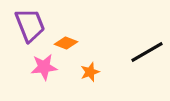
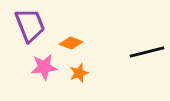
orange diamond: moved 5 px right
black line: rotated 16 degrees clockwise
orange star: moved 11 px left, 1 px down
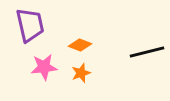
purple trapezoid: rotated 9 degrees clockwise
orange diamond: moved 9 px right, 2 px down
orange star: moved 2 px right
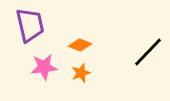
black line: moved 1 px right; rotated 32 degrees counterclockwise
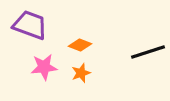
purple trapezoid: rotated 57 degrees counterclockwise
black line: rotated 28 degrees clockwise
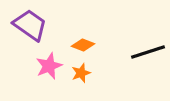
purple trapezoid: rotated 15 degrees clockwise
orange diamond: moved 3 px right
pink star: moved 5 px right, 1 px up; rotated 16 degrees counterclockwise
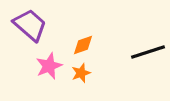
purple trapezoid: rotated 6 degrees clockwise
orange diamond: rotated 40 degrees counterclockwise
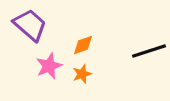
black line: moved 1 px right, 1 px up
orange star: moved 1 px right, 1 px down
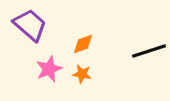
orange diamond: moved 1 px up
pink star: moved 3 px down
orange star: rotated 30 degrees clockwise
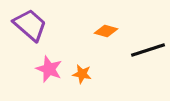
orange diamond: moved 23 px right, 13 px up; rotated 35 degrees clockwise
black line: moved 1 px left, 1 px up
pink star: rotated 28 degrees counterclockwise
